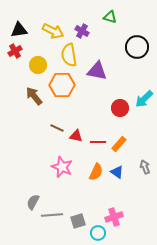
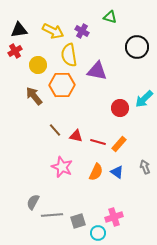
brown line: moved 2 px left, 2 px down; rotated 24 degrees clockwise
red line: rotated 14 degrees clockwise
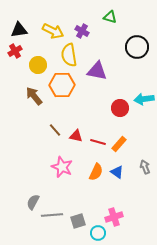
cyan arrow: rotated 36 degrees clockwise
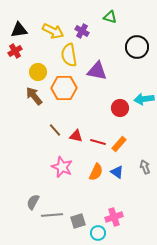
yellow circle: moved 7 px down
orange hexagon: moved 2 px right, 3 px down
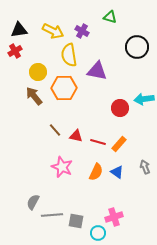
gray square: moved 2 px left; rotated 28 degrees clockwise
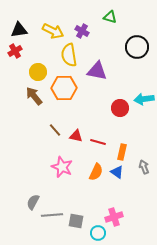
orange rectangle: moved 3 px right, 8 px down; rotated 28 degrees counterclockwise
gray arrow: moved 1 px left
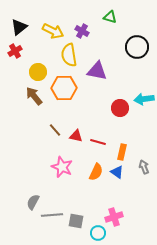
black triangle: moved 3 px up; rotated 30 degrees counterclockwise
